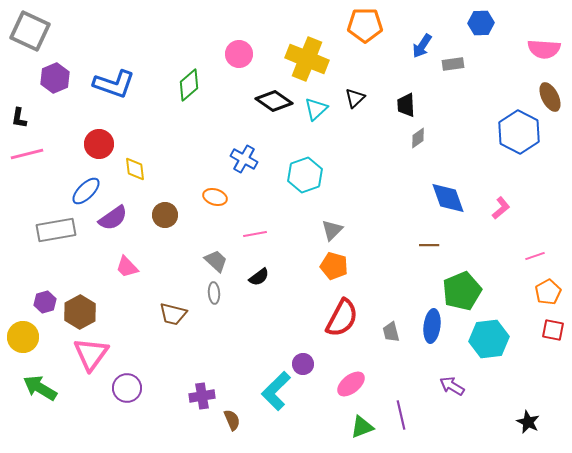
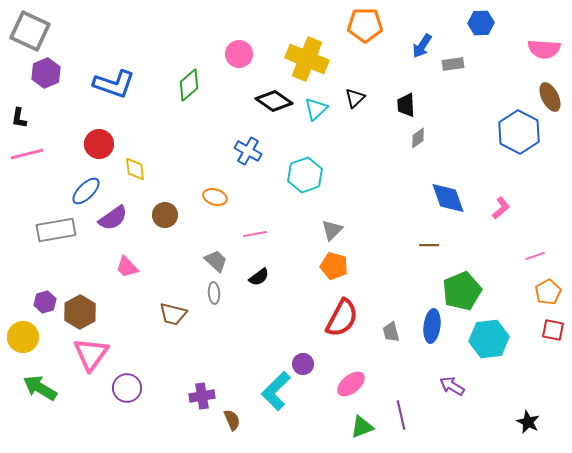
purple hexagon at (55, 78): moved 9 px left, 5 px up
blue cross at (244, 159): moved 4 px right, 8 px up
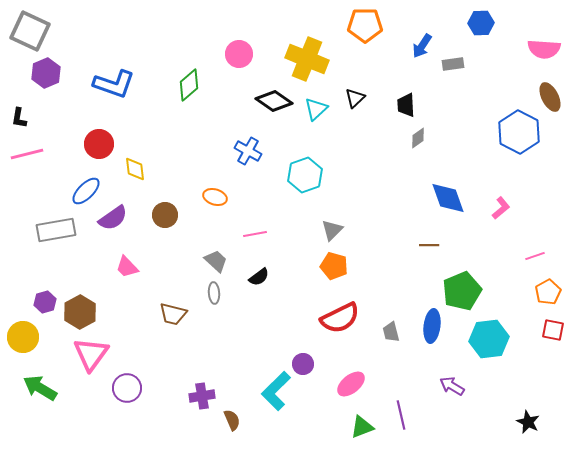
red semicircle at (342, 318): moved 2 px left; rotated 36 degrees clockwise
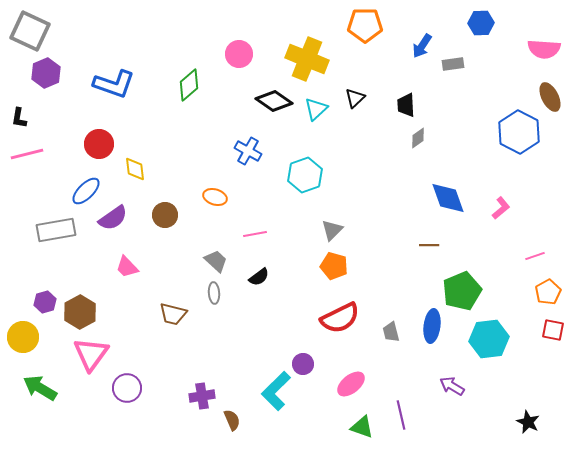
green triangle at (362, 427): rotated 40 degrees clockwise
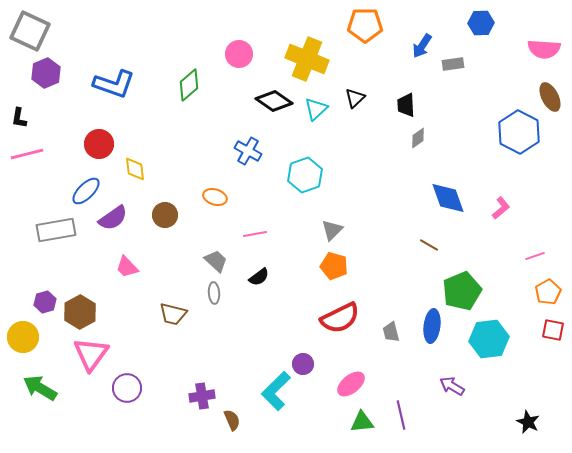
brown line at (429, 245): rotated 30 degrees clockwise
green triangle at (362, 427): moved 5 px up; rotated 25 degrees counterclockwise
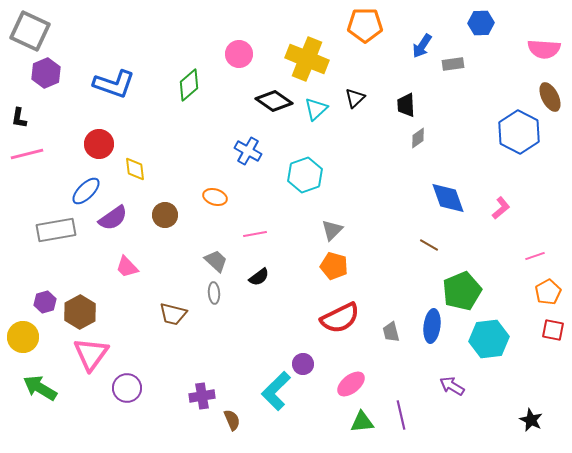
black star at (528, 422): moved 3 px right, 2 px up
